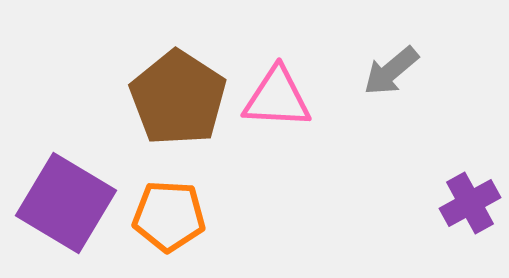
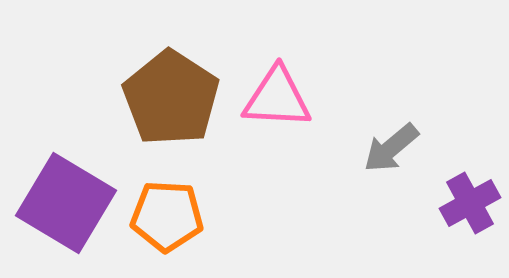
gray arrow: moved 77 px down
brown pentagon: moved 7 px left
orange pentagon: moved 2 px left
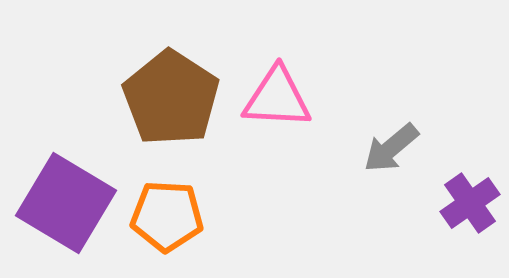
purple cross: rotated 6 degrees counterclockwise
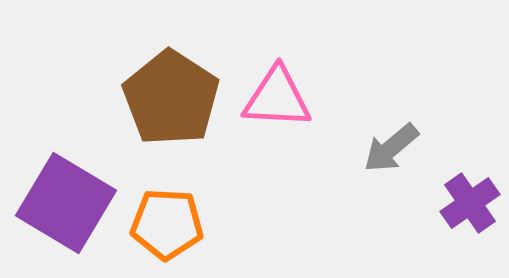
orange pentagon: moved 8 px down
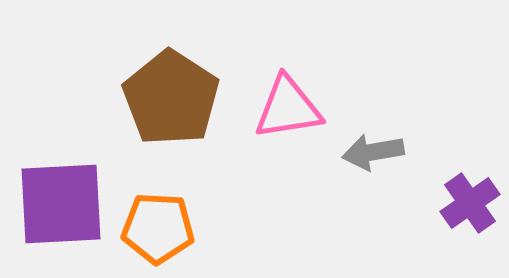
pink triangle: moved 11 px right, 10 px down; rotated 12 degrees counterclockwise
gray arrow: moved 18 px left, 4 px down; rotated 30 degrees clockwise
purple square: moved 5 px left, 1 px down; rotated 34 degrees counterclockwise
orange pentagon: moved 9 px left, 4 px down
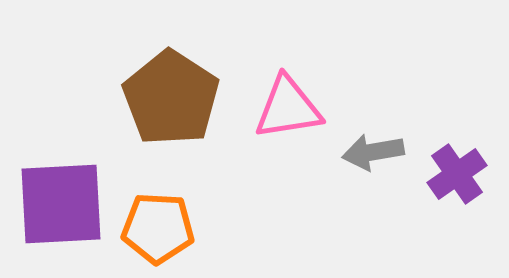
purple cross: moved 13 px left, 29 px up
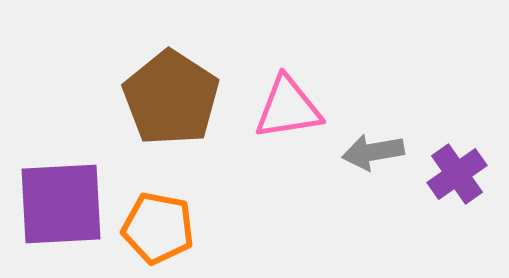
orange pentagon: rotated 8 degrees clockwise
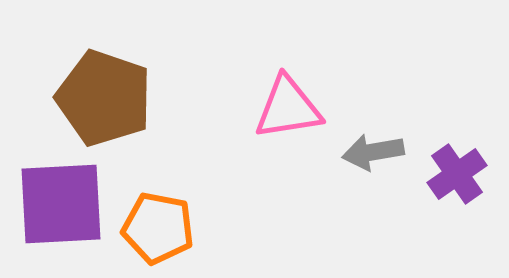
brown pentagon: moved 67 px left; rotated 14 degrees counterclockwise
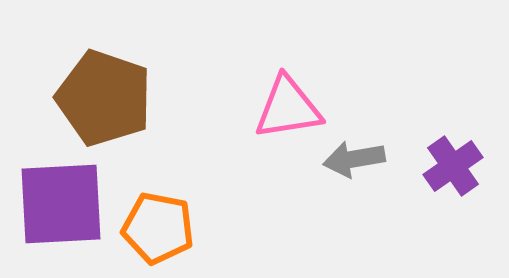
gray arrow: moved 19 px left, 7 px down
purple cross: moved 4 px left, 8 px up
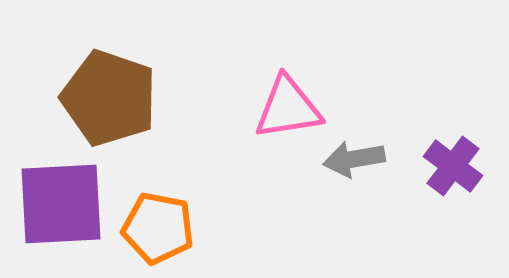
brown pentagon: moved 5 px right
purple cross: rotated 18 degrees counterclockwise
